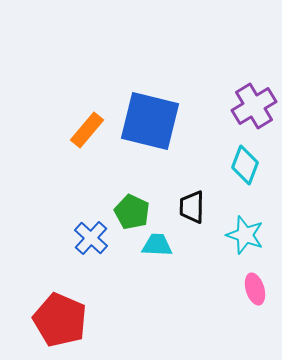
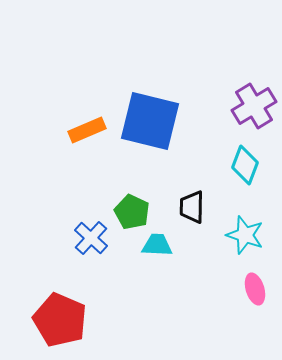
orange rectangle: rotated 27 degrees clockwise
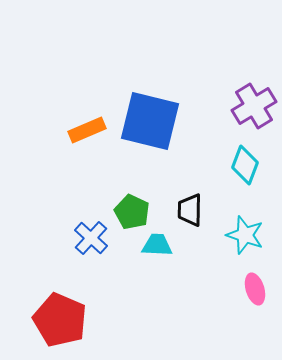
black trapezoid: moved 2 px left, 3 px down
